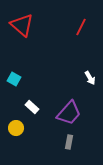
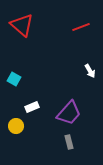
red line: rotated 42 degrees clockwise
white arrow: moved 7 px up
white rectangle: rotated 64 degrees counterclockwise
yellow circle: moved 2 px up
gray rectangle: rotated 24 degrees counterclockwise
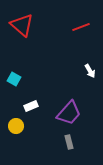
white rectangle: moved 1 px left, 1 px up
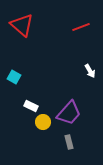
cyan square: moved 2 px up
white rectangle: rotated 48 degrees clockwise
yellow circle: moved 27 px right, 4 px up
